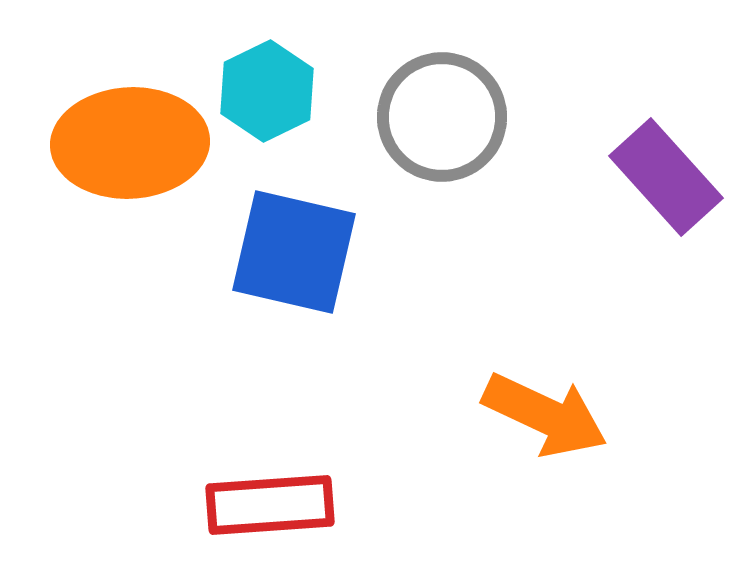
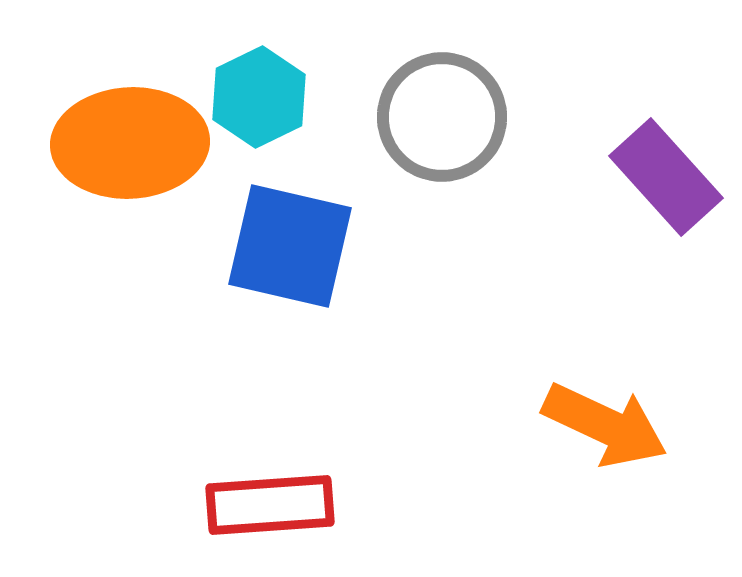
cyan hexagon: moved 8 px left, 6 px down
blue square: moved 4 px left, 6 px up
orange arrow: moved 60 px right, 10 px down
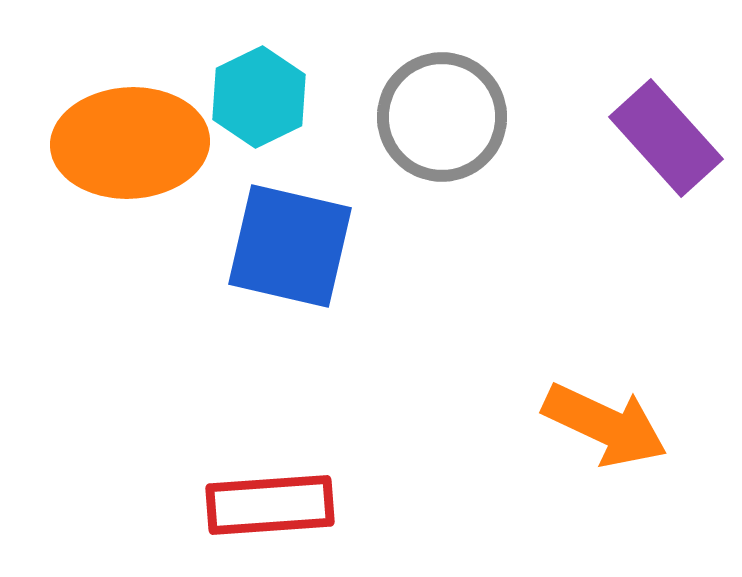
purple rectangle: moved 39 px up
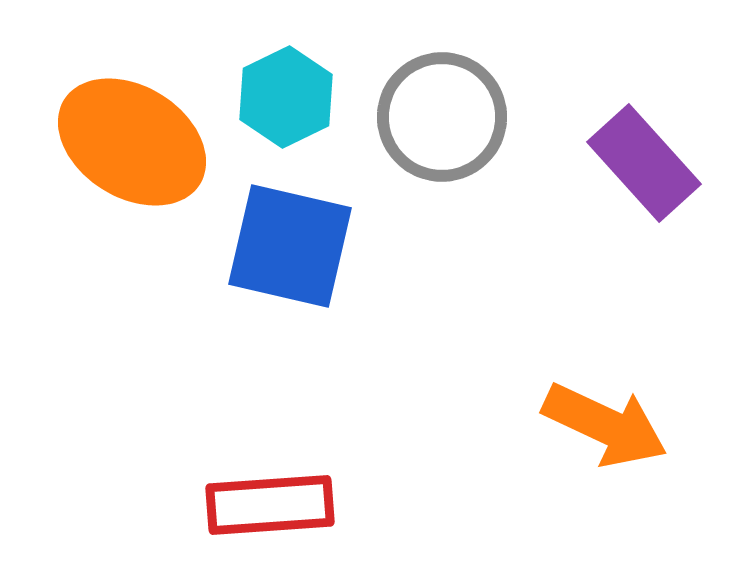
cyan hexagon: moved 27 px right
purple rectangle: moved 22 px left, 25 px down
orange ellipse: moved 2 px right, 1 px up; rotated 35 degrees clockwise
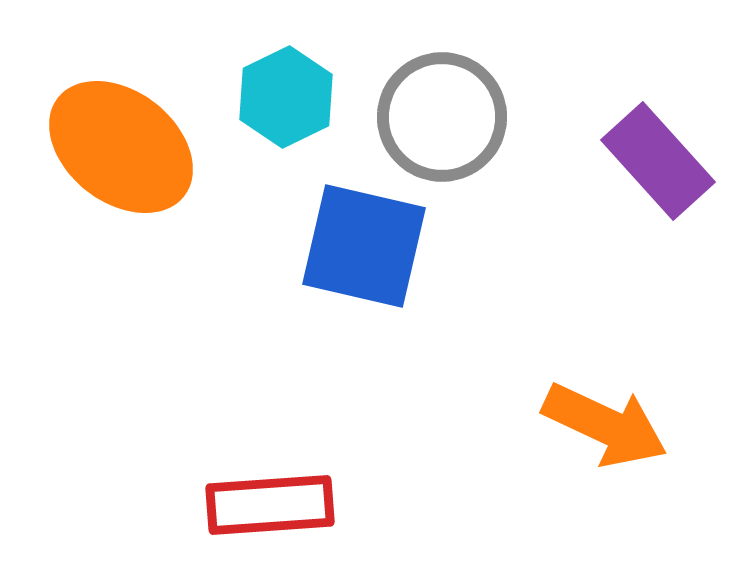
orange ellipse: moved 11 px left, 5 px down; rotated 6 degrees clockwise
purple rectangle: moved 14 px right, 2 px up
blue square: moved 74 px right
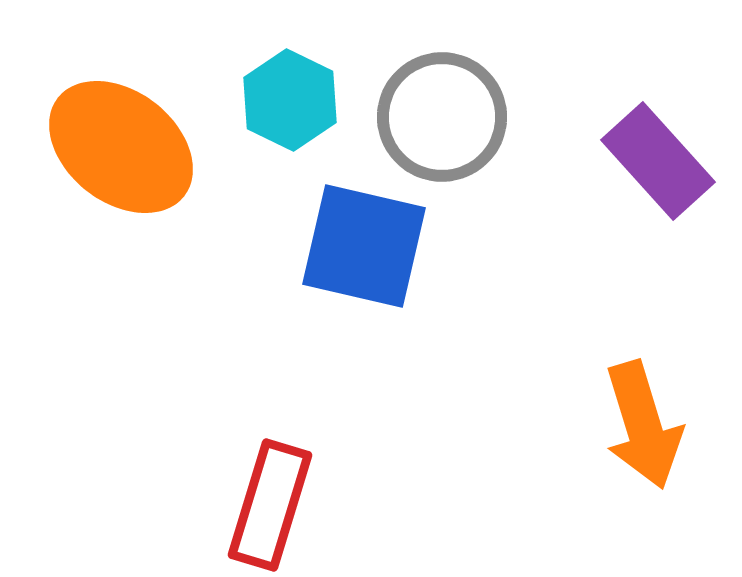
cyan hexagon: moved 4 px right, 3 px down; rotated 8 degrees counterclockwise
orange arrow: moved 38 px right; rotated 48 degrees clockwise
red rectangle: rotated 69 degrees counterclockwise
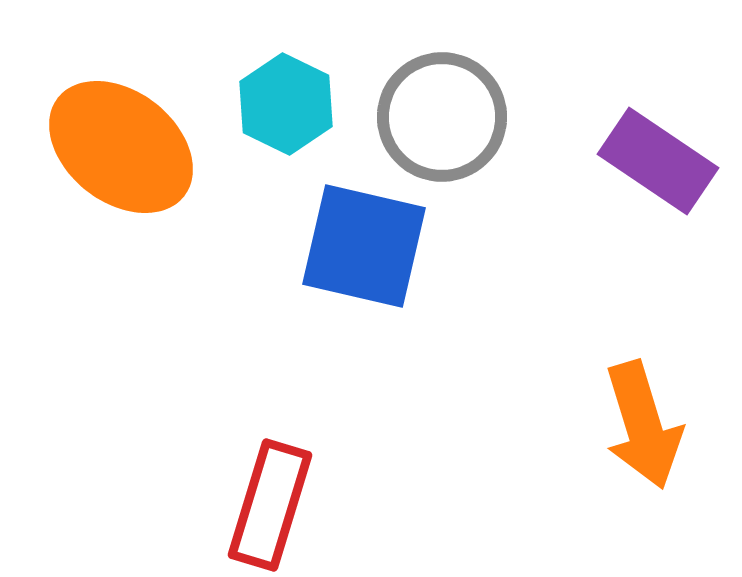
cyan hexagon: moved 4 px left, 4 px down
purple rectangle: rotated 14 degrees counterclockwise
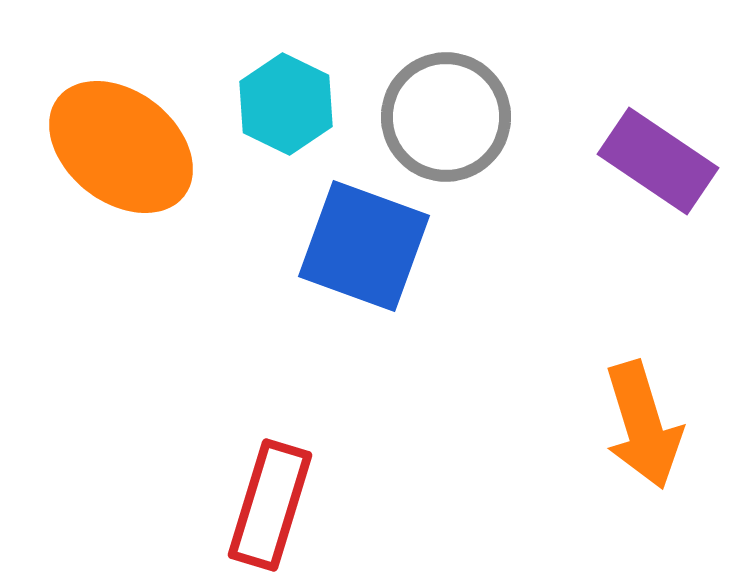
gray circle: moved 4 px right
blue square: rotated 7 degrees clockwise
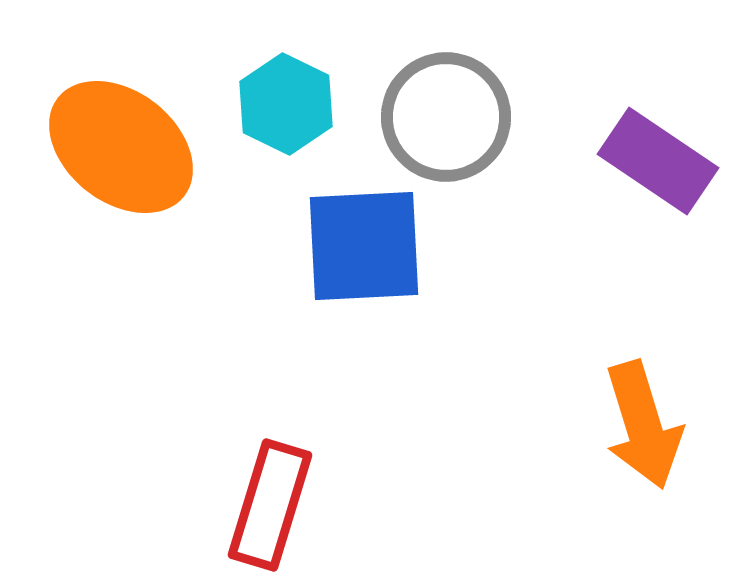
blue square: rotated 23 degrees counterclockwise
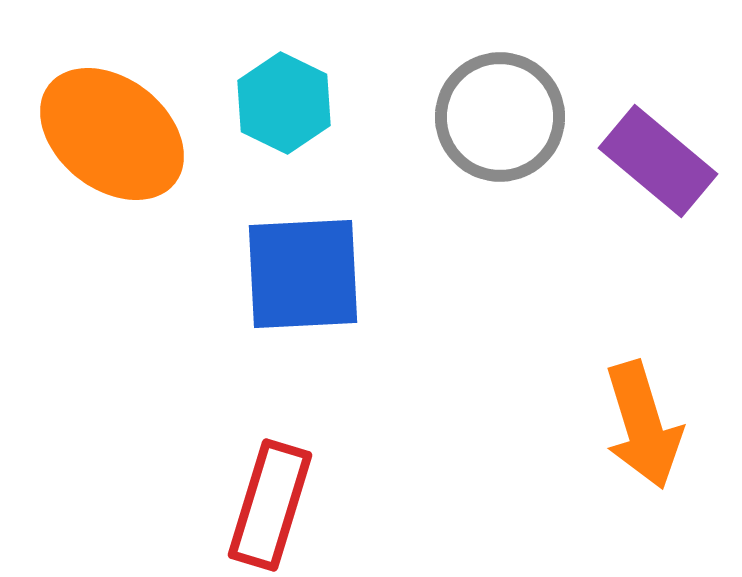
cyan hexagon: moved 2 px left, 1 px up
gray circle: moved 54 px right
orange ellipse: moved 9 px left, 13 px up
purple rectangle: rotated 6 degrees clockwise
blue square: moved 61 px left, 28 px down
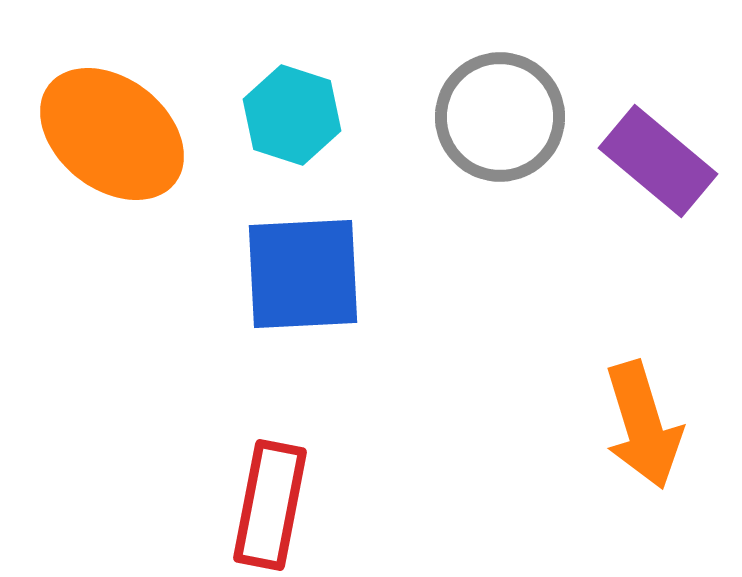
cyan hexagon: moved 8 px right, 12 px down; rotated 8 degrees counterclockwise
red rectangle: rotated 6 degrees counterclockwise
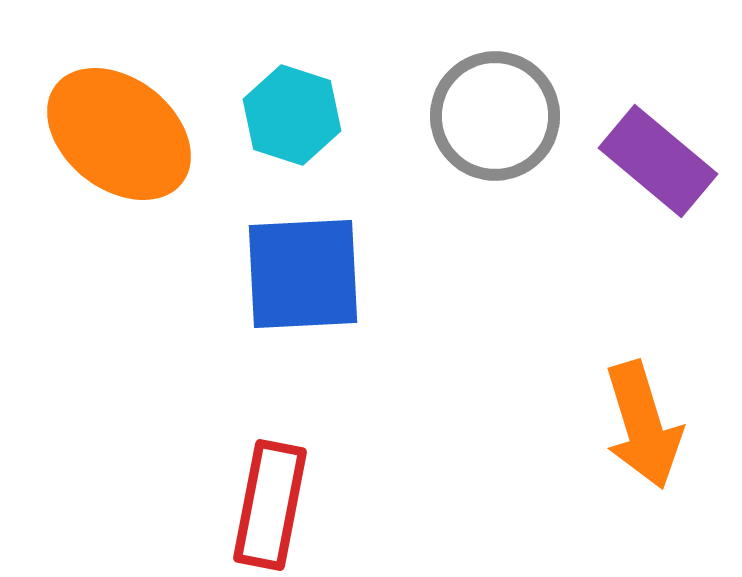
gray circle: moved 5 px left, 1 px up
orange ellipse: moved 7 px right
